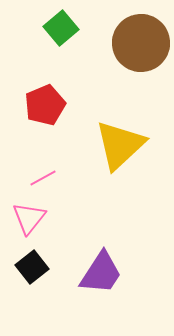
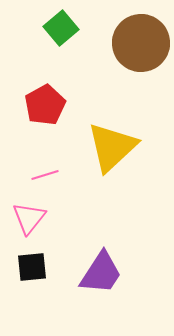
red pentagon: rotated 6 degrees counterclockwise
yellow triangle: moved 8 px left, 2 px down
pink line: moved 2 px right, 3 px up; rotated 12 degrees clockwise
black square: rotated 32 degrees clockwise
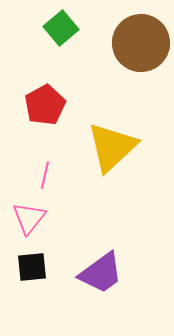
pink line: rotated 60 degrees counterclockwise
purple trapezoid: rotated 21 degrees clockwise
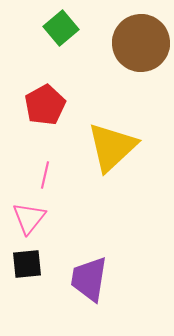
black square: moved 5 px left, 3 px up
purple trapezoid: moved 12 px left, 6 px down; rotated 135 degrees clockwise
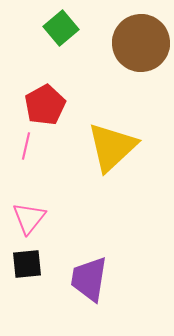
pink line: moved 19 px left, 29 px up
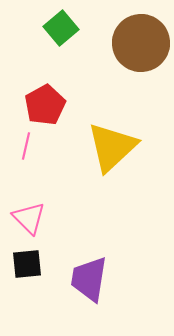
pink triangle: rotated 24 degrees counterclockwise
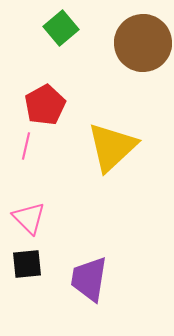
brown circle: moved 2 px right
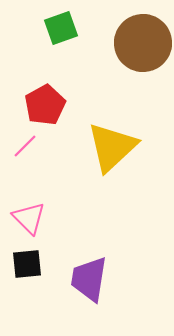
green square: rotated 20 degrees clockwise
pink line: moved 1 px left; rotated 32 degrees clockwise
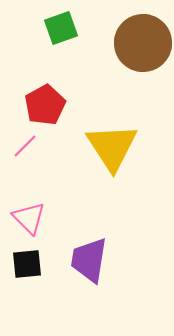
yellow triangle: rotated 20 degrees counterclockwise
purple trapezoid: moved 19 px up
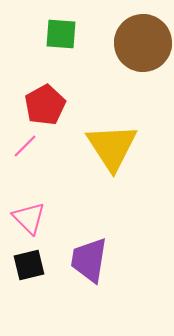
green square: moved 6 px down; rotated 24 degrees clockwise
black square: moved 2 px right, 1 px down; rotated 8 degrees counterclockwise
